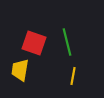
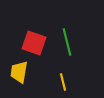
yellow trapezoid: moved 1 px left, 2 px down
yellow line: moved 10 px left, 6 px down; rotated 24 degrees counterclockwise
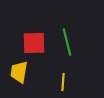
red square: rotated 20 degrees counterclockwise
yellow line: rotated 18 degrees clockwise
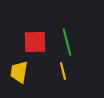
red square: moved 1 px right, 1 px up
yellow line: moved 11 px up; rotated 18 degrees counterclockwise
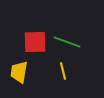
green line: rotated 56 degrees counterclockwise
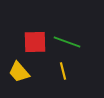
yellow trapezoid: rotated 50 degrees counterclockwise
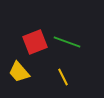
red square: rotated 20 degrees counterclockwise
yellow line: moved 6 px down; rotated 12 degrees counterclockwise
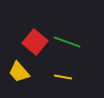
red square: rotated 30 degrees counterclockwise
yellow line: rotated 54 degrees counterclockwise
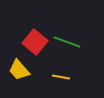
yellow trapezoid: moved 2 px up
yellow line: moved 2 px left
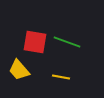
red square: rotated 30 degrees counterclockwise
